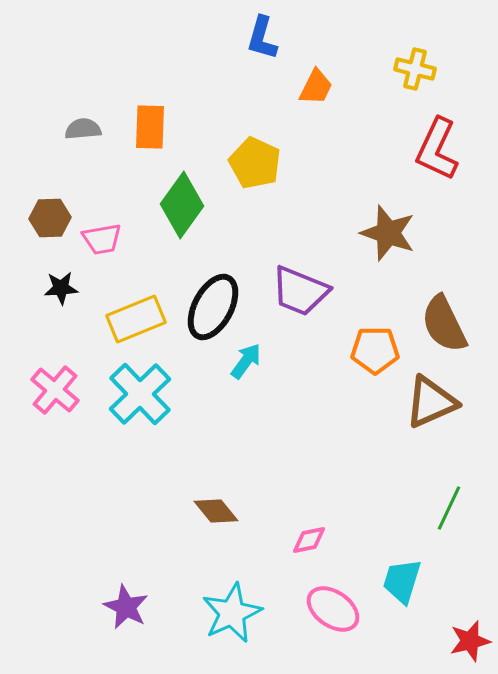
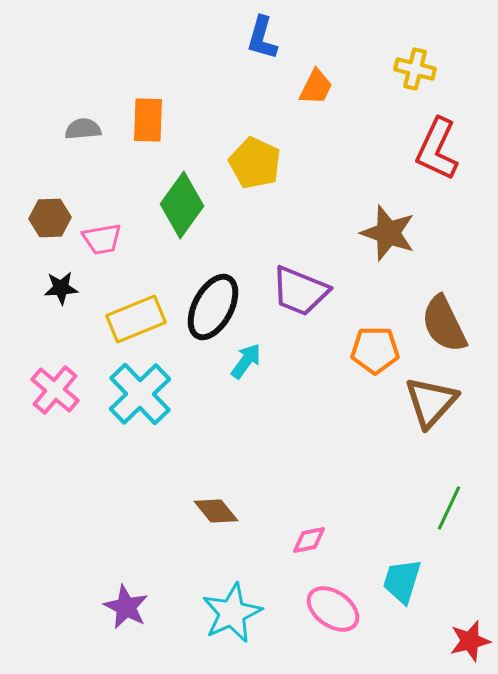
orange rectangle: moved 2 px left, 7 px up
brown triangle: rotated 24 degrees counterclockwise
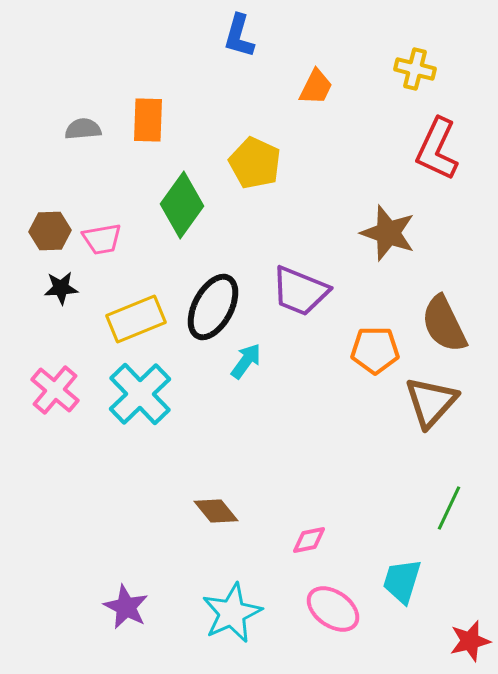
blue L-shape: moved 23 px left, 2 px up
brown hexagon: moved 13 px down
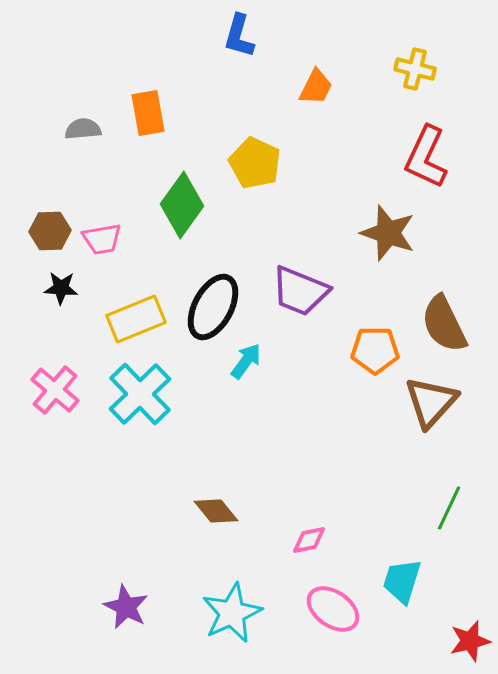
orange rectangle: moved 7 px up; rotated 12 degrees counterclockwise
red L-shape: moved 11 px left, 8 px down
black star: rotated 8 degrees clockwise
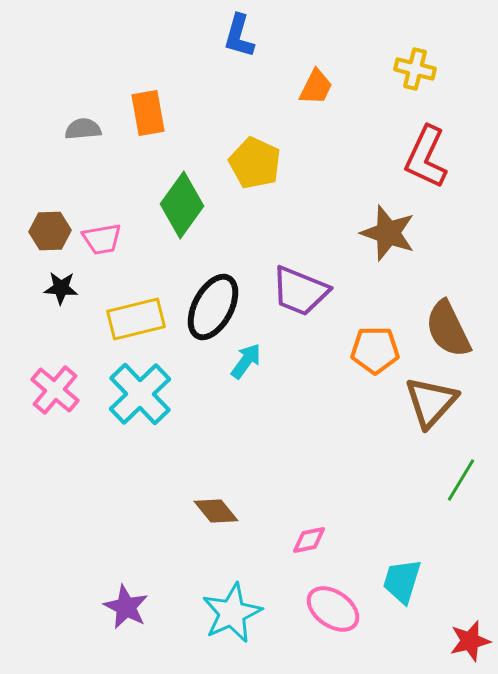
yellow rectangle: rotated 8 degrees clockwise
brown semicircle: moved 4 px right, 5 px down
green line: moved 12 px right, 28 px up; rotated 6 degrees clockwise
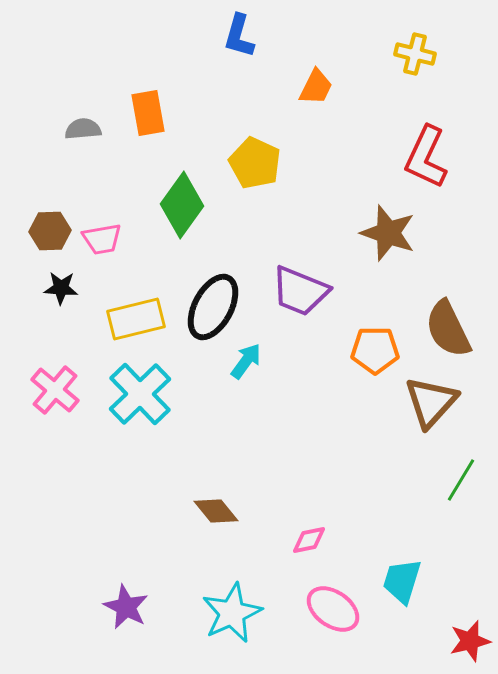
yellow cross: moved 15 px up
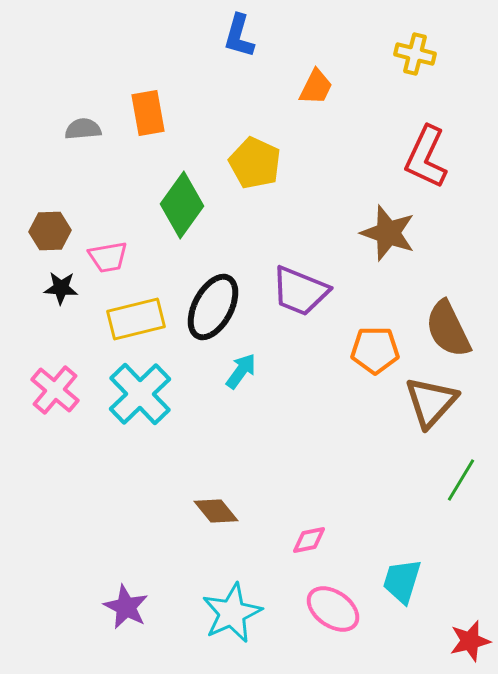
pink trapezoid: moved 6 px right, 18 px down
cyan arrow: moved 5 px left, 10 px down
